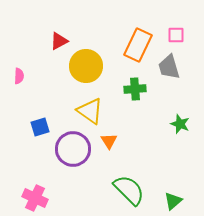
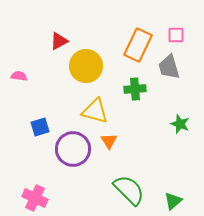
pink semicircle: rotated 84 degrees counterclockwise
yellow triangle: moved 5 px right; rotated 20 degrees counterclockwise
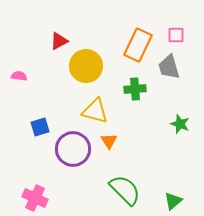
green semicircle: moved 4 px left
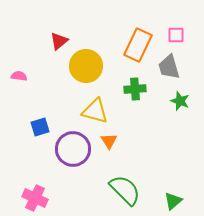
red triangle: rotated 12 degrees counterclockwise
green star: moved 23 px up
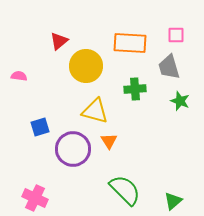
orange rectangle: moved 8 px left, 2 px up; rotated 68 degrees clockwise
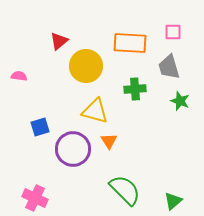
pink square: moved 3 px left, 3 px up
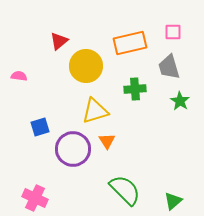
orange rectangle: rotated 16 degrees counterclockwise
green star: rotated 12 degrees clockwise
yellow triangle: rotated 32 degrees counterclockwise
orange triangle: moved 2 px left
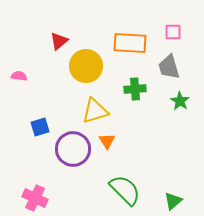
orange rectangle: rotated 16 degrees clockwise
